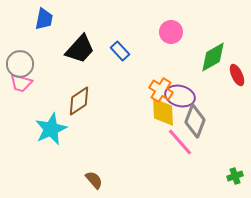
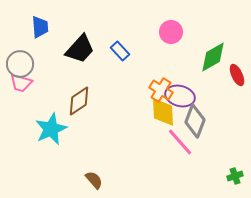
blue trapezoid: moved 4 px left, 8 px down; rotated 15 degrees counterclockwise
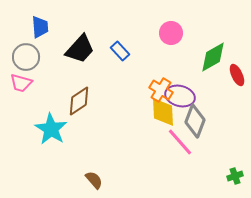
pink circle: moved 1 px down
gray circle: moved 6 px right, 7 px up
cyan star: rotated 16 degrees counterclockwise
